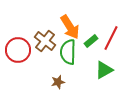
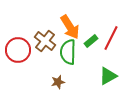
green triangle: moved 4 px right, 6 px down
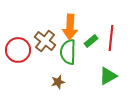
orange arrow: rotated 35 degrees clockwise
red line: rotated 20 degrees counterclockwise
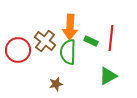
green rectangle: rotated 64 degrees clockwise
brown star: moved 2 px left, 2 px down
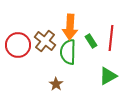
green rectangle: rotated 32 degrees clockwise
red circle: moved 5 px up
brown star: rotated 24 degrees counterclockwise
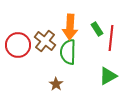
green rectangle: moved 6 px right, 12 px up
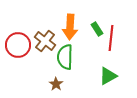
green semicircle: moved 3 px left, 5 px down
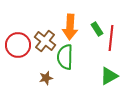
green triangle: moved 1 px right
brown star: moved 10 px left, 6 px up; rotated 24 degrees clockwise
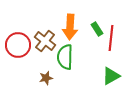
green triangle: moved 2 px right
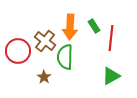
green rectangle: moved 3 px left, 3 px up
red circle: moved 6 px down
brown star: moved 2 px left, 1 px up; rotated 24 degrees counterclockwise
